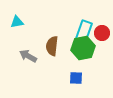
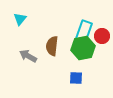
cyan triangle: moved 3 px right, 3 px up; rotated 40 degrees counterclockwise
red circle: moved 3 px down
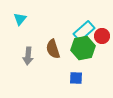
cyan rectangle: rotated 30 degrees clockwise
brown semicircle: moved 1 px right, 3 px down; rotated 24 degrees counterclockwise
gray arrow: rotated 114 degrees counterclockwise
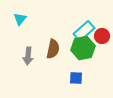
brown semicircle: rotated 150 degrees counterclockwise
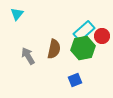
cyan triangle: moved 3 px left, 5 px up
brown semicircle: moved 1 px right
gray arrow: rotated 144 degrees clockwise
blue square: moved 1 px left, 2 px down; rotated 24 degrees counterclockwise
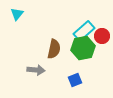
gray arrow: moved 8 px right, 14 px down; rotated 126 degrees clockwise
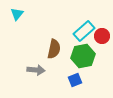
green hexagon: moved 8 px down
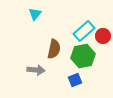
cyan triangle: moved 18 px right
red circle: moved 1 px right
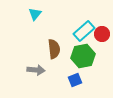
red circle: moved 1 px left, 2 px up
brown semicircle: rotated 18 degrees counterclockwise
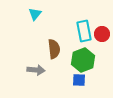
cyan rectangle: rotated 60 degrees counterclockwise
green hexagon: moved 4 px down; rotated 10 degrees counterclockwise
blue square: moved 4 px right; rotated 24 degrees clockwise
